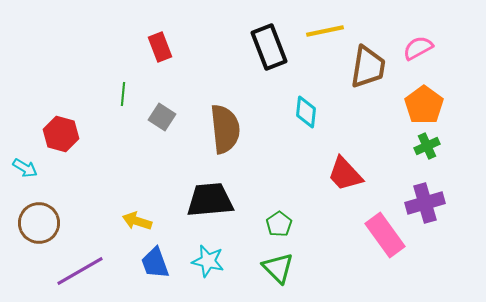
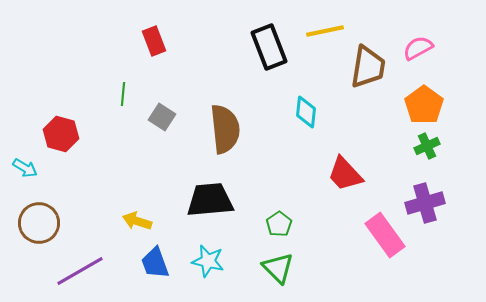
red rectangle: moved 6 px left, 6 px up
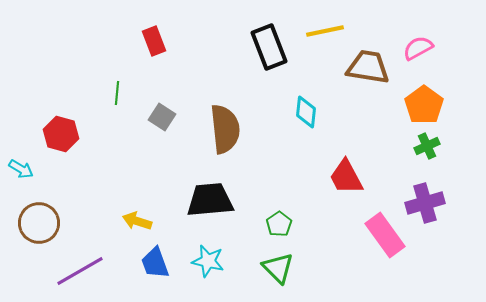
brown trapezoid: rotated 90 degrees counterclockwise
green line: moved 6 px left, 1 px up
cyan arrow: moved 4 px left, 1 px down
red trapezoid: moved 1 px right, 3 px down; rotated 15 degrees clockwise
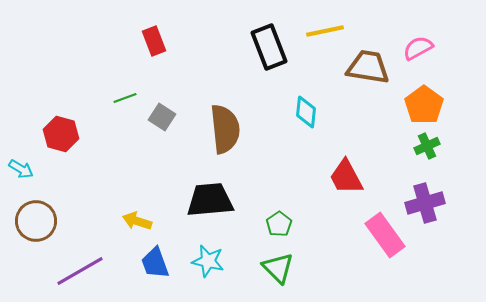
green line: moved 8 px right, 5 px down; rotated 65 degrees clockwise
brown circle: moved 3 px left, 2 px up
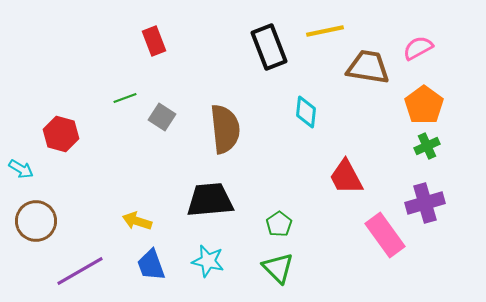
blue trapezoid: moved 4 px left, 2 px down
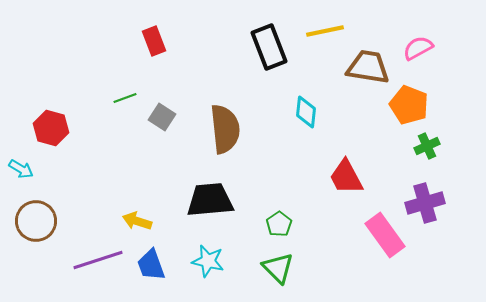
orange pentagon: moved 15 px left; rotated 15 degrees counterclockwise
red hexagon: moved 10 px left, 6 px up
purple line: moved 18 px right, 11 px up; rotated 12 degrees clockwise
